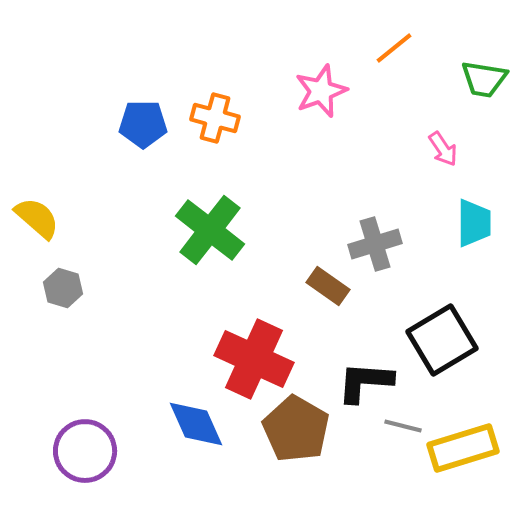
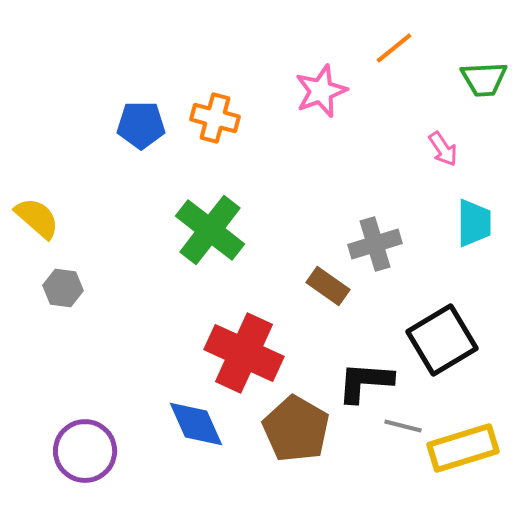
green trapezoid: rotated 12 degrees counterclockwise
blue pentagon: moved 2 px left, 1 px down
gray hexagon: rotated 9 degrees counterclockwise
red cross: moved 10 px left, 6 px up
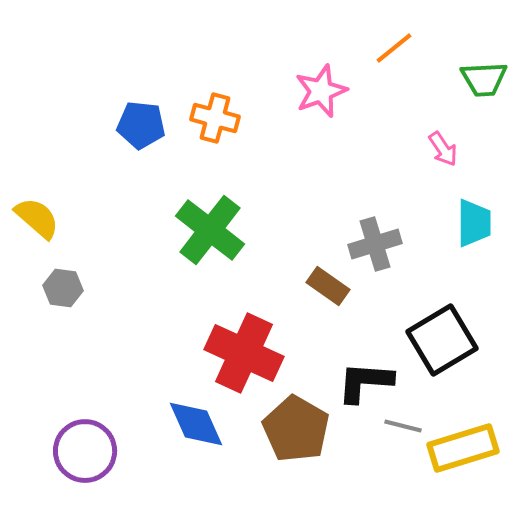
blue pentagon: rotated 6 degrees clockwise
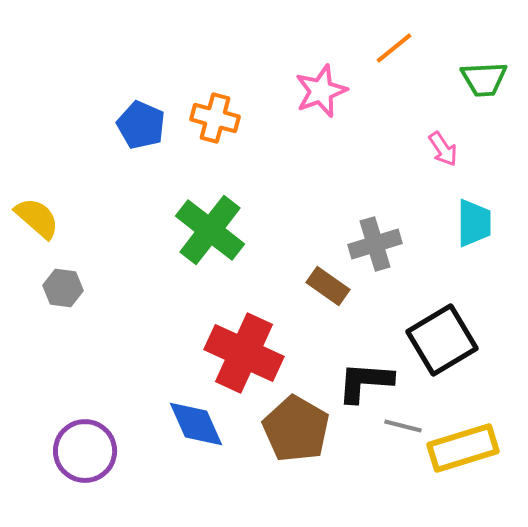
blue pentagon: rotated 18 degrees clockwise
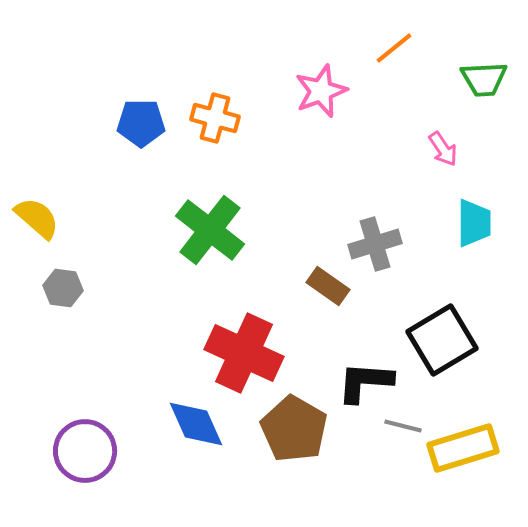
blue pentagon: moved 2 px up; rotated 24 degrees counterclockwise
brown pentagon: moved 2 px left
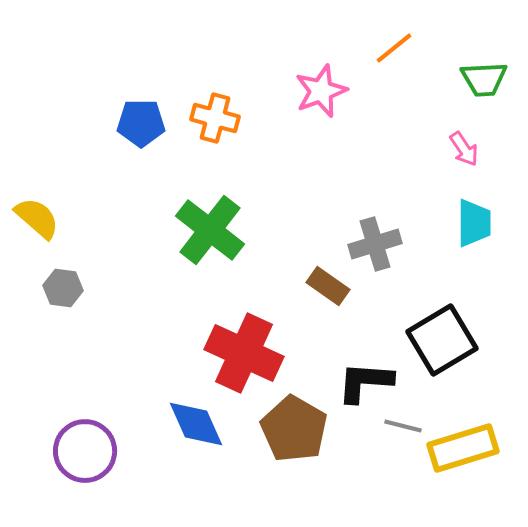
pink arrow: moved 21 px right
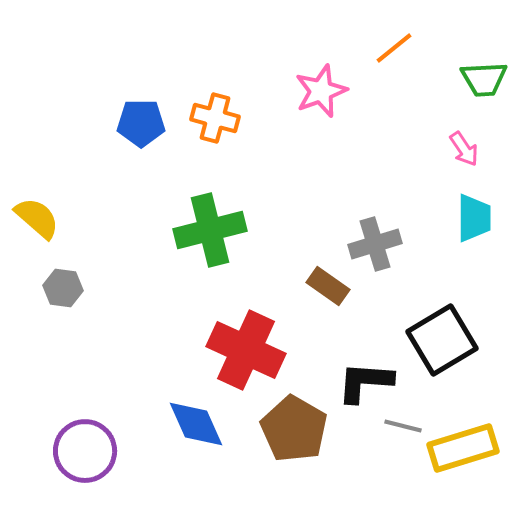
cyan trapezoid: moved 5 px up
green cross: rotated 38 degrees clockwise
red cross: moved 2 px right, 3 px up
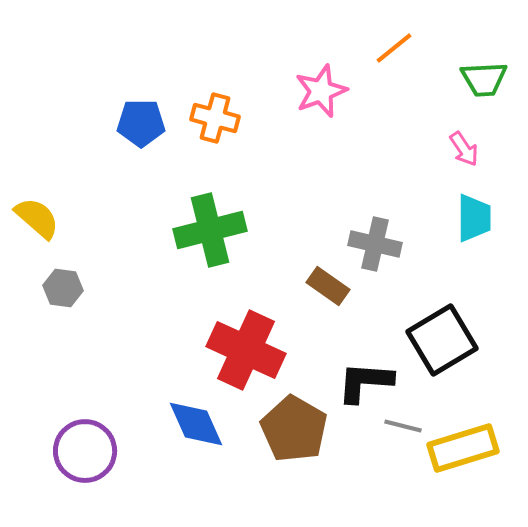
gray cross: rotated 30 degrees clockwise
